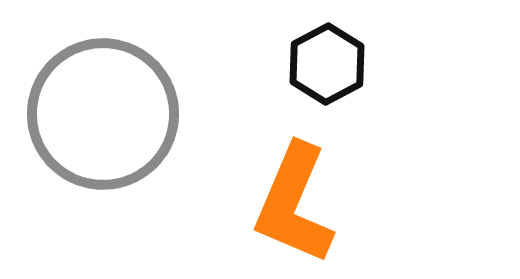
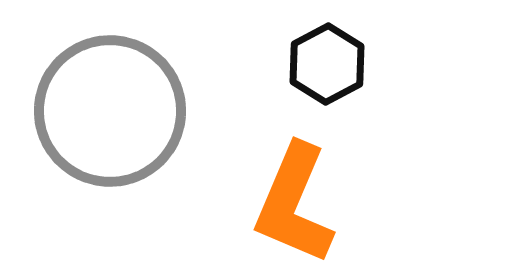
gray circle: moved 7 px right, 3 px up
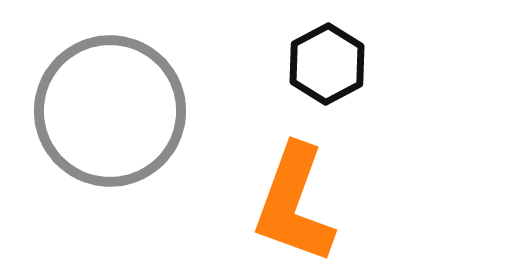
orange L-shape: rotated 3 degrees counterclockwise
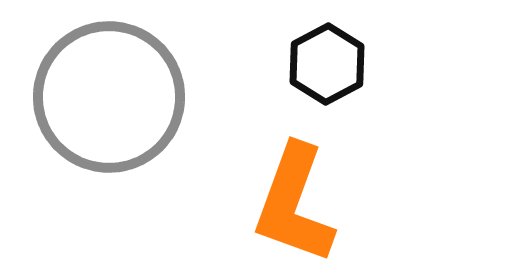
gray circle: moved 1 px left, 14 px up
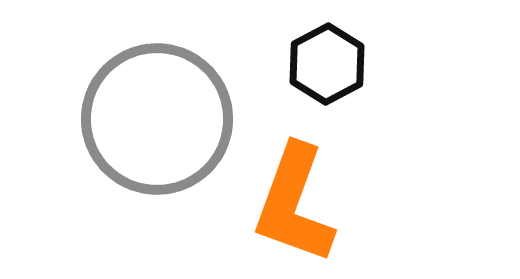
gray circle: moved 48 px right, 22 px down
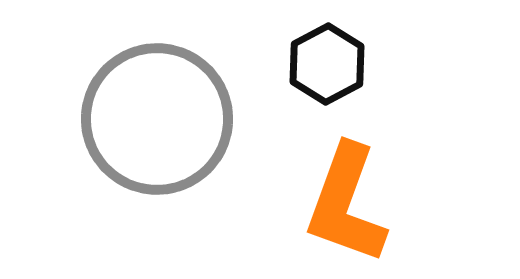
orange L-shape: moved 52 px right
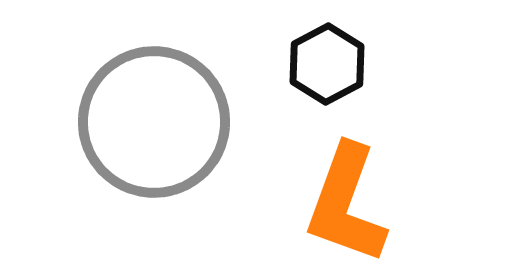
gray circle: moved 3 px left, 3 px down
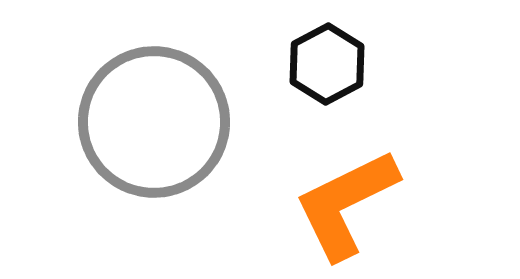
orange L-shape: rotated 44 degrees clockwise
